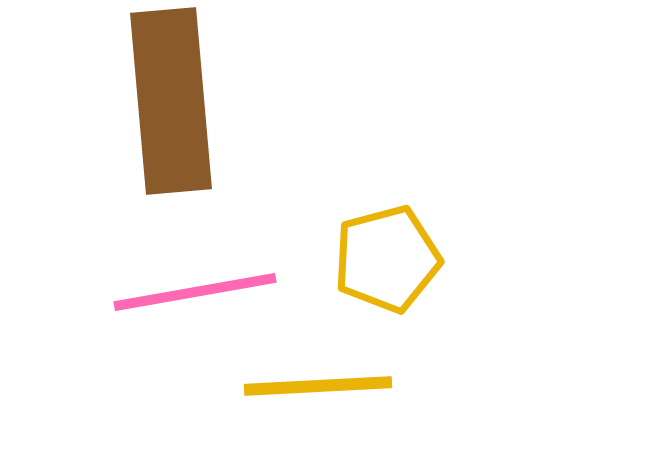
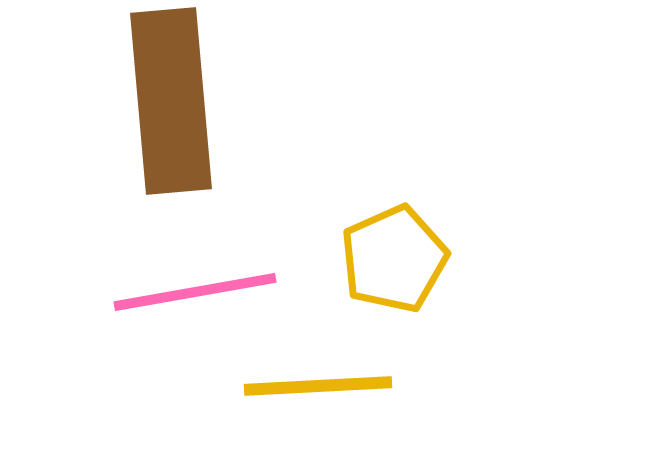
yellow pentagon: moved 7 px right; rotated 9 degrees counterclockwise
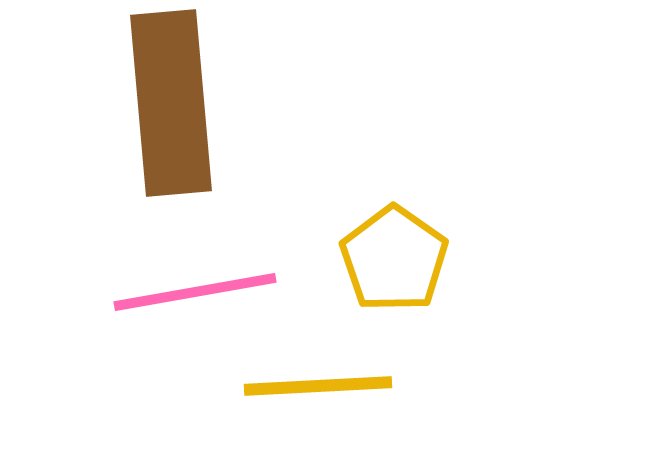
brown rectangle: moved 2 px down
yellow pentagon: rotated 13 degrees counterclockwise
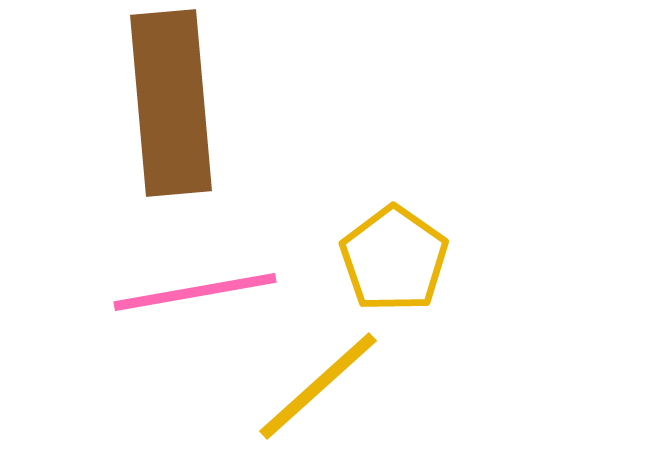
yellow line: rotated 39 degrees counterclockwise
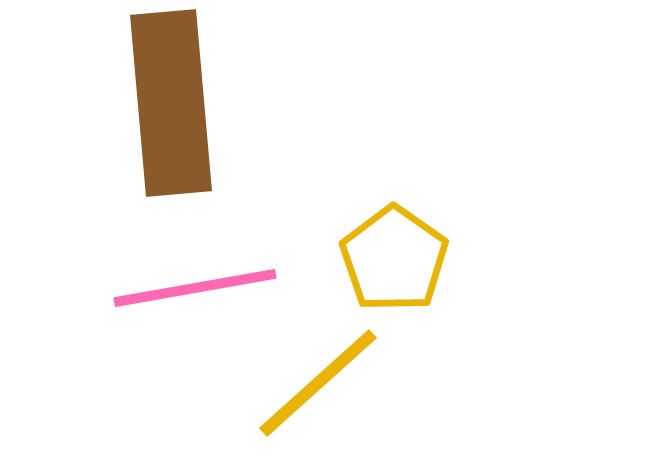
pink line: moved 4 px up
yellow line: moved 3 px up
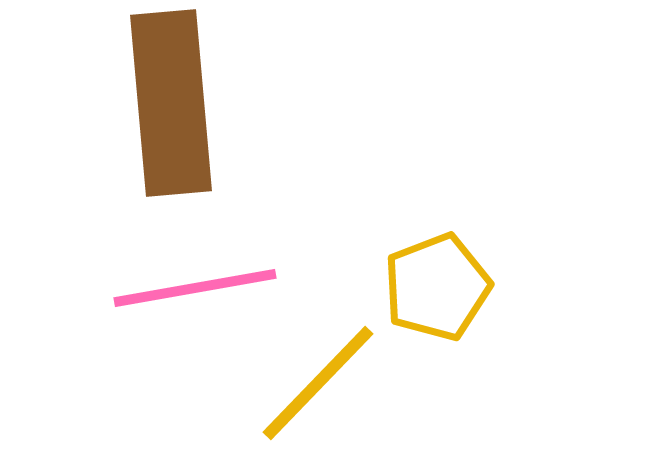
yellow pentagon: moved 43 px right, 28 px down; rotated 16 degrees clockwise
yellow line: rotated 4 degrees counterclockwise
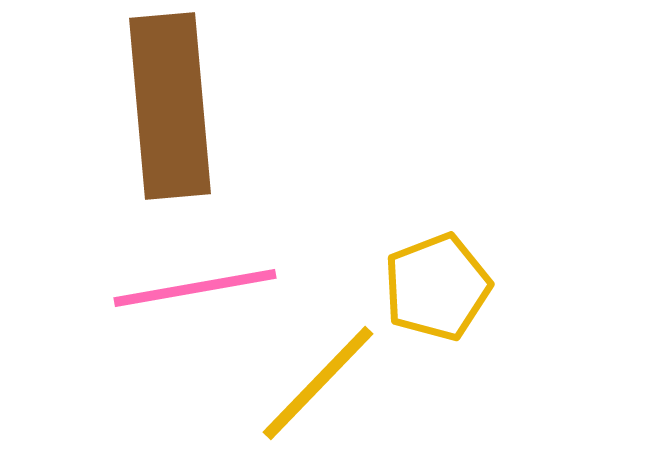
brown rectangle: moved 1 px left, 3 px down
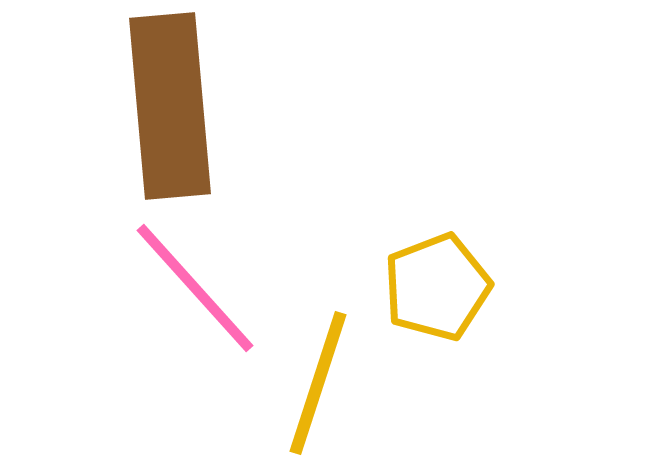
pink line: rotated 58 degrees clockwise
yellow line: rotated 26 degrees counterclockwise
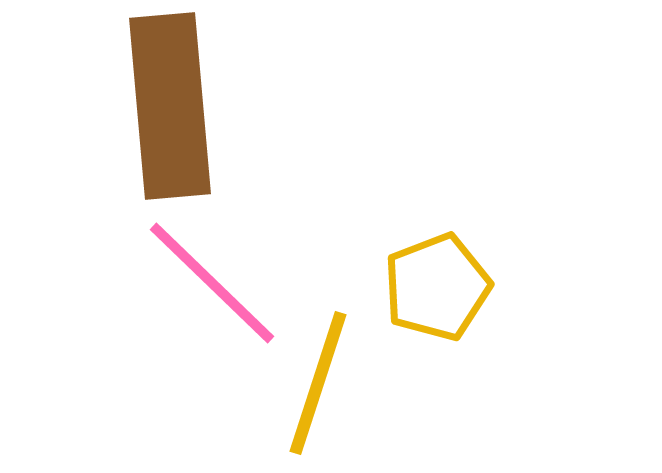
pink line: moved 17 px right, 5 px up; rotated 4 degrees counterclockwise
